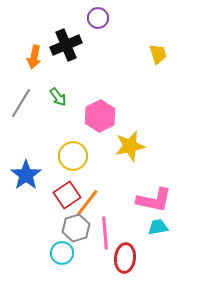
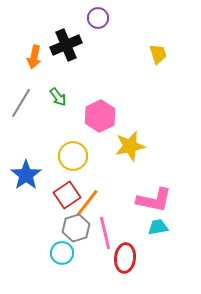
pink line: rotated 8 degrees counterclockwise
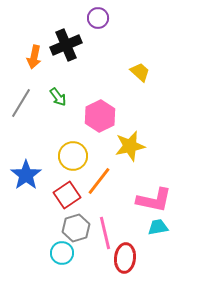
yellow trapezoid: moved 18 px left, 18 px down; rotated 30 degrees counterclockwise
orange line: moved 12 px right, 22 px up
